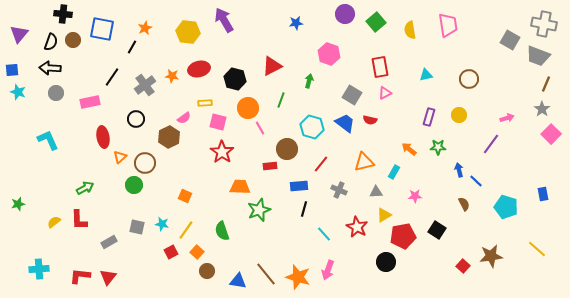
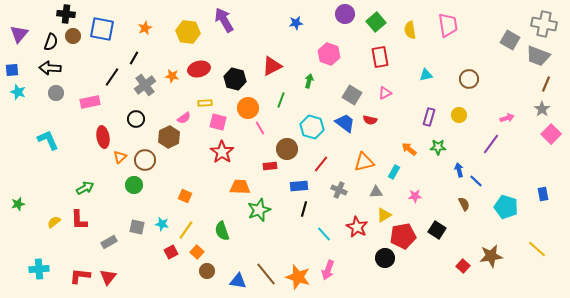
black cross at (63, 14): moved 3 px right
brown circle at (73, 40): moved 4 px up
black line at (132, 47): moved 2 px right, 11 px down
red rectangle at (380, 67): moved 10 px up
brown circle at (145, 163): moved 3 px up
black circle at (386, 262): moved 1 px left, 4 px up
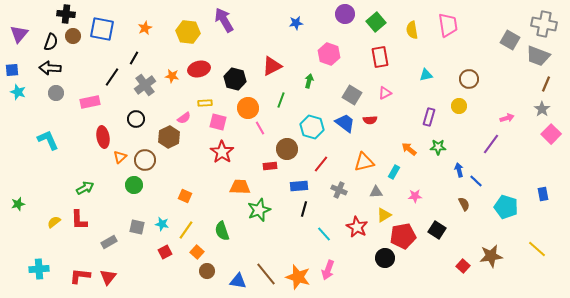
yellow semicircle at (410, 30): moved 2 px right
yellow circle at (459, 115): moved 9 px up
red semicircle at (370, 120): rotated 16 degrees counterclockwise
red square at (171, 252): moved 6 px left
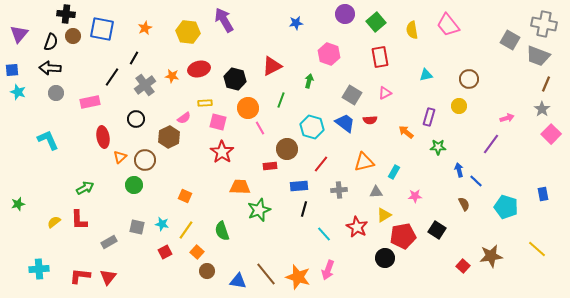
pink trapezoid at (448, 25): rotated 150 degrees clockwise
orange arrow at (409, 149): moved 3 px left, 17 px up
gray cross at (339, 190): rotated 28 degrees counterclockwise
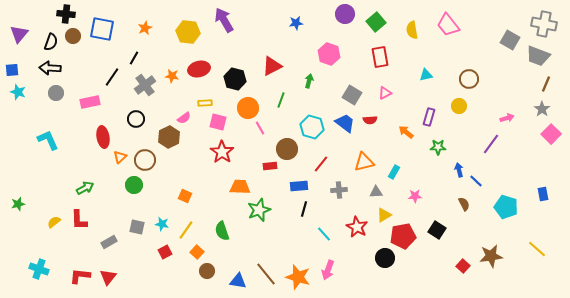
cyan cross at (39, 269): rotated 24 degrees clockwise
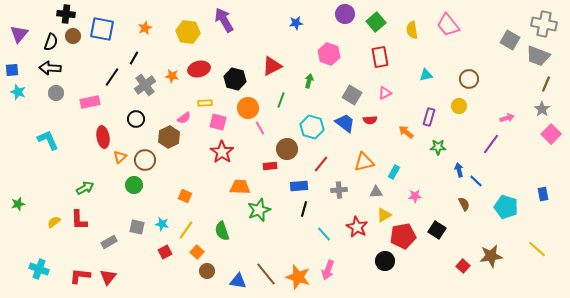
black circle at (385, 258): moved 3 px down
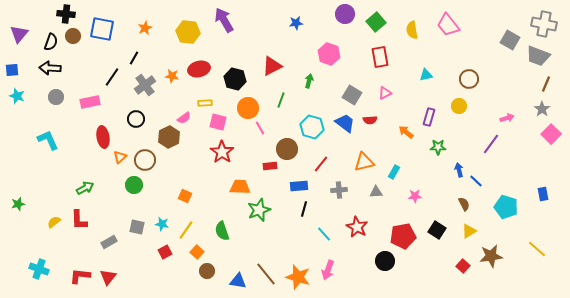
cyan star at (18, 92): moved 1 px left, 4 px down
gray circle at (56, 93): moved 4 px down
yellow triangle at (384, 215): moved 85 px right, 16 px down
